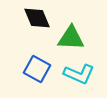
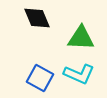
green triangle: moved 10 px right
blue square: moved 3 px right, 9 px down
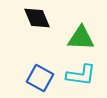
cyan L-shape: moved 2 px right, 1 px down; rotated 16 degrees counterclockwise
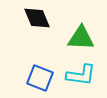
blue square: rotated 8 degrees counterclockwise
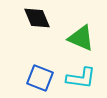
green triangle: rotated 20 degrees clockwise
cyan L-shape: moved 3 px down
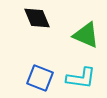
green triangle: moved 5 px right, 3 px up
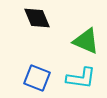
green triangle: moved 6 px down
blue square: moved 3 px left
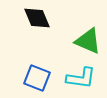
green triangle: moved 2 px right
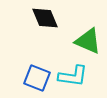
black diamond: moved 8 px right
cyan L-shape: moved 8 px left, 2 px up
